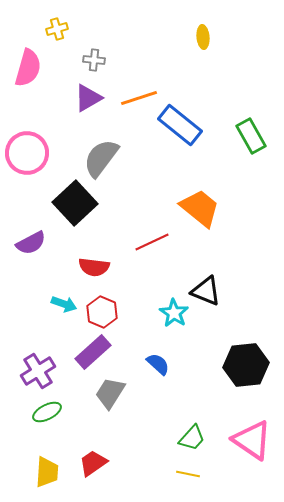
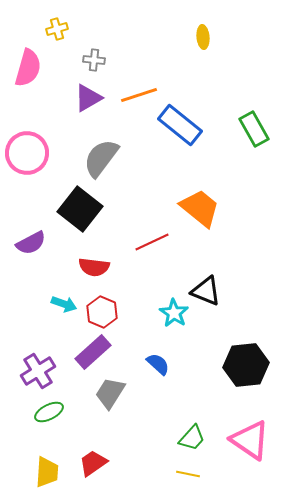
orange line: moved 3 px up
green rectangle: moved 3 px right, 7 px up
black square: moved 5 px right, 6 px down; rotated 9 degrees counterclockwise
green ellipse: moved 2 px right
pink triangle: moved 2 px left
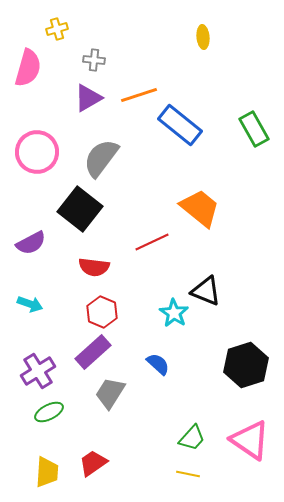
pink circle: moved 10 px right, 1 px up
cyan arrow: moved 34 px left
black hexagon: rotated 12 degrees counterclockwise
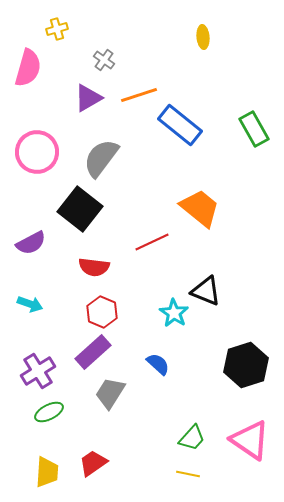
gray cross: moved 10 px right; rotated 30 degrees clockwise
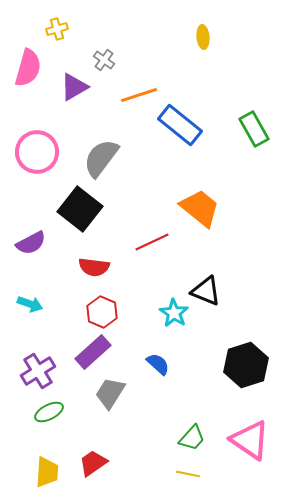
purple triangle: moved 14 px left, 11 px up
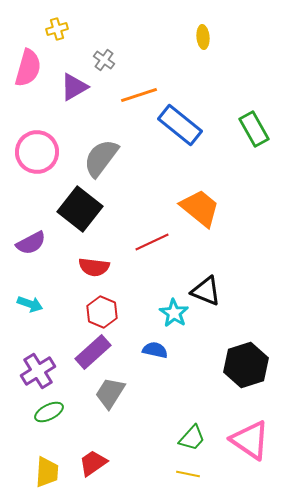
blue semicircle: moved 3 px left, 14 px up; rotated 30 degrees counterclockwise
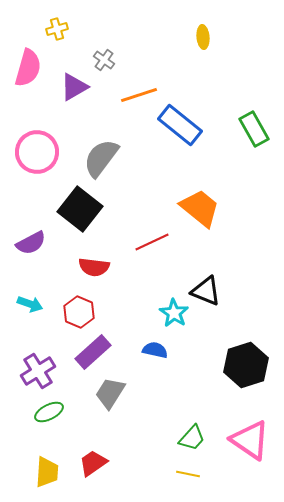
red hexagon: moved 23 px left
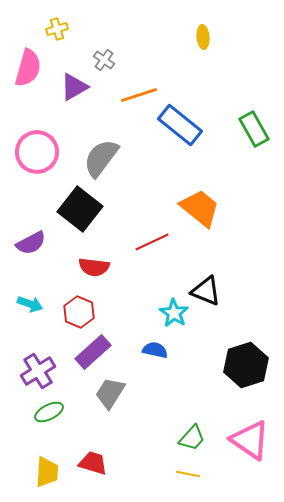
red trapezoid: rotated 52 degrees clockwise
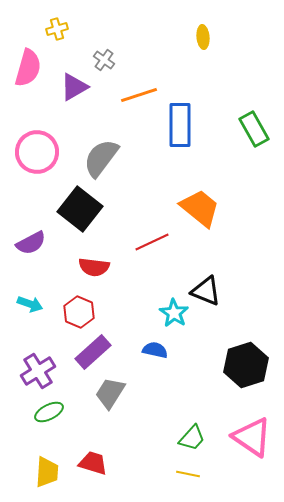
blue rectangle: rotated 51 degrees clockwise
pink triangle: moved 2 px right, 3 px up
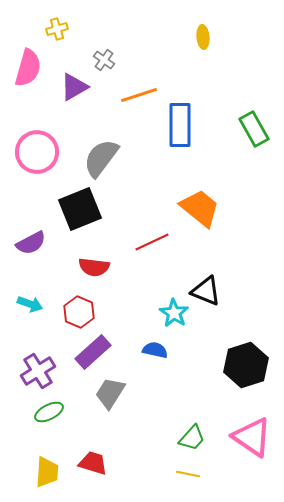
black square: rotated 30 degrees clockwise
